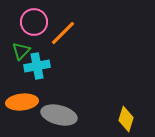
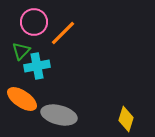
orange ellipse: moved 3 px up; rotated 40 degrees clockwise
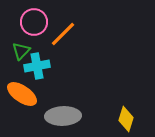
orange line: moved 1 px down
orange ellipse: moved 5 px up
gray ellipse: moved 4 px right, 1 px down; rotated 16 degrees counterclockwise
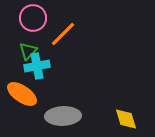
pink circle: moved 1 px left, 4 px up
green triangle: moved 7 px right
yellow diamond: rotated 35 degrees counterclockwise
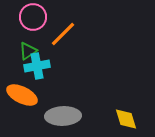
pink circle: moved 1 px up
green triangle: rotated 12 degrees clockwise
orange ellipse: moved 1 px down; rotated 8 degrees counterclockwise
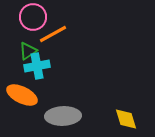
orange line: moved 10 px left; rotated 16 degrees clockwise
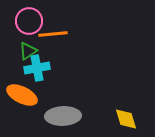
pink circle: moved 4 px left, 4 px down
orange line: rotated 24 degrees clockwise
cyan cross: moved 2 px down
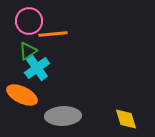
cyan cross: rotated 25 degrees counterclockwise
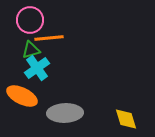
pink circle: moved 1 px right, 1 px up
orange line: moved 4 px left, 4 px down
green triangle: moved 3 px right, 1 px up; rotated 18 degrees clockwise
orange ellipse: moved 1 px down
gray ellipse: moved 2 px right, 3 px up
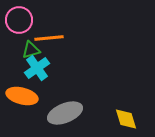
pink circle: moved 11 px left
orange ellipse: rotated 12 degrees counterclockwise
gray ellipse: rotated 20 degrees counterclockwise
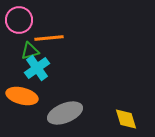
green triangle: moved 1 px left, 1 px down
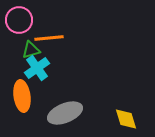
green triangle: moved 1 px right, 1 px up
orange ellipse: rotated 68 degrees clockwise
